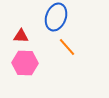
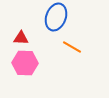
red triangle: moved 2 px down
orange line: moved 5 px right; rotated 18 degrees counterclockwise
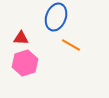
orange line: moved 1 px left, 2 px up
pink hexagon: rotated 20 degrees counterclockwise
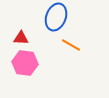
pink hexagon: rotated 25 degrees clockwise
